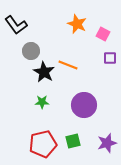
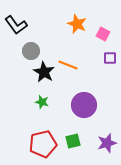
green star: rotated 16 degrees clockwise
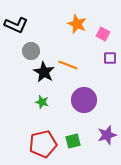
black L-shape: rotated 30 degrees counterclockwise
purple circle: moved 5 px up
purple star: moved 8 px up
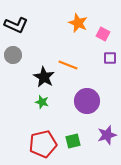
orange star: moved 1 px right, 1 px up
gray circle: moved 18 px left, 4 px down
black star: moved 5 px down
purple circle: moved 3 px right, 1 px down
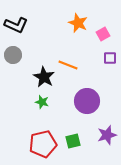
pink square: rotated 32 degrees clockwise
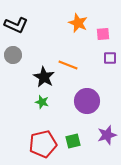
pink square: rotated 24 degrees clockwise
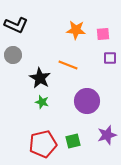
orange star: moved 2 px left, 7 px down; rotated 18 degrees counterclockwise
black star: moved 4 px left, 1 px down
